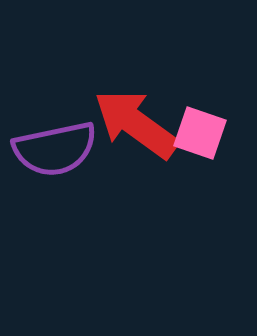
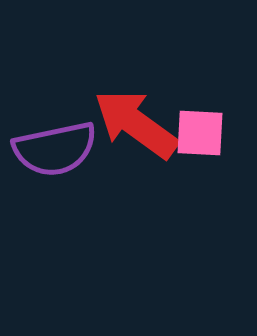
pink square: rotated 16 degrees counterclockwise
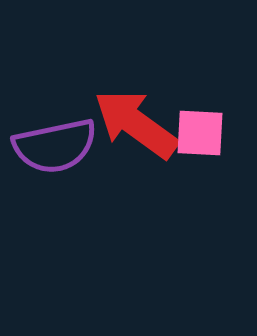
purple semicircle: moved 3 px up
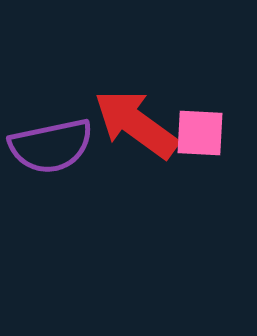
purple semicircle: moved 4 px left
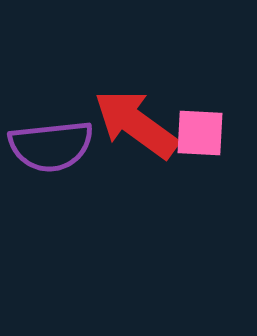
purple semicircle: rotated 6 degrees clockwise
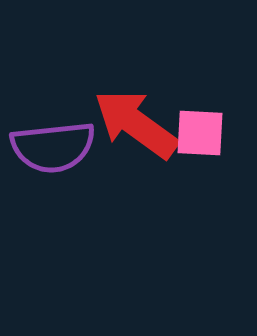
purple semicircle: moved 2 px right, 1 px down
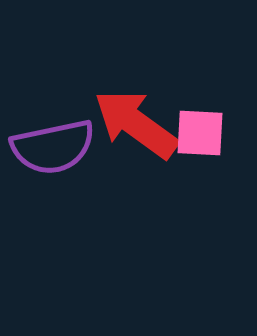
purple semicircle: rotated 6 degrees counterclockwise
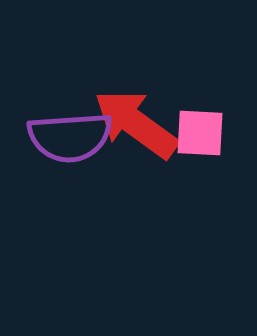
purple semicircle: moved 17 px right, 10 px up; rotated 8 degrees clockwise
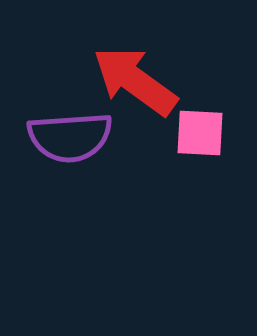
red arrow: moved 1 px left, 43 px up
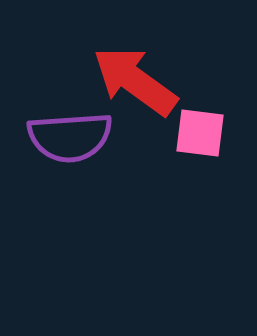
pink square: rotated 4 degrees clockwise
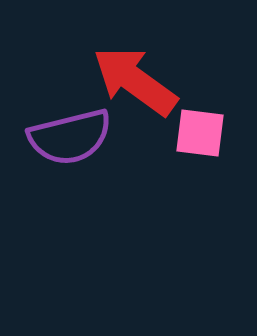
purple semicircle: rotated 10 degrees counterclockwise
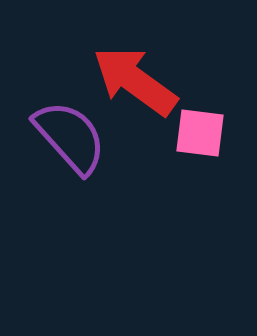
purple semicircle: rotated 118 degrees counterclockwise
